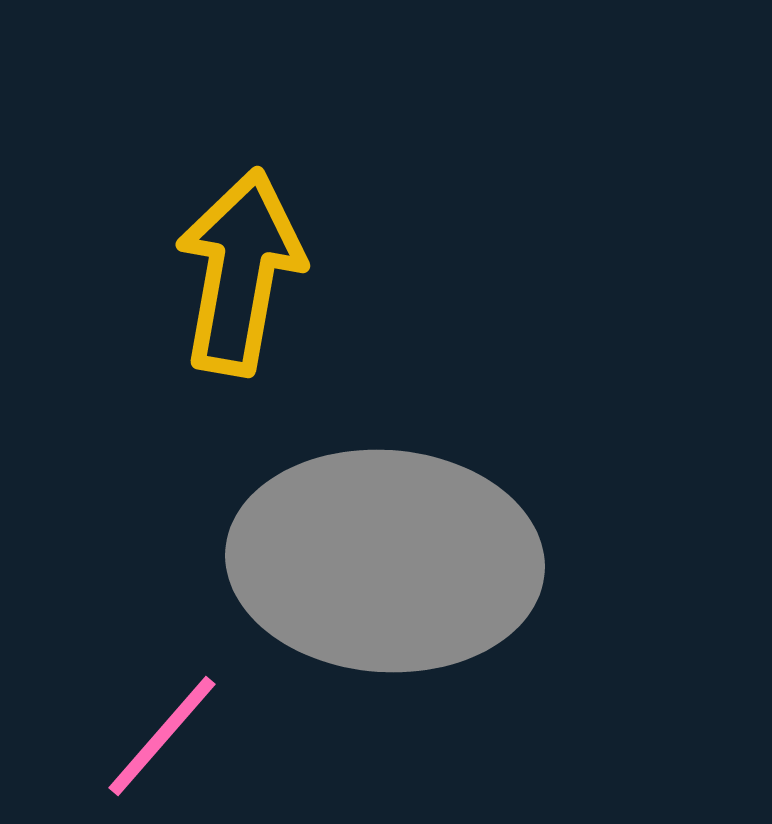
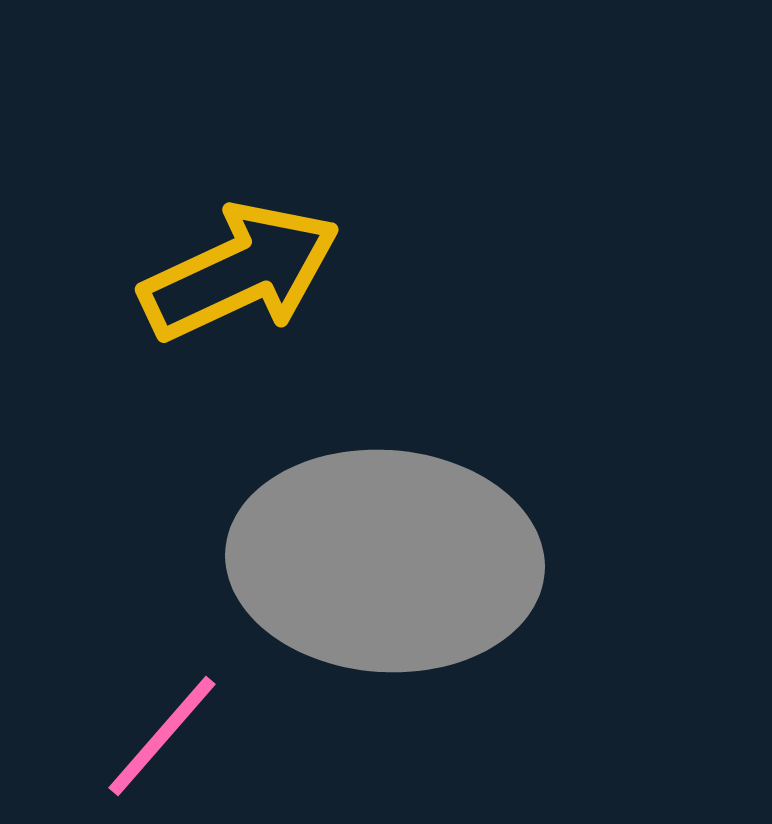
yellow arrow: rotated 55 degrees clockwise
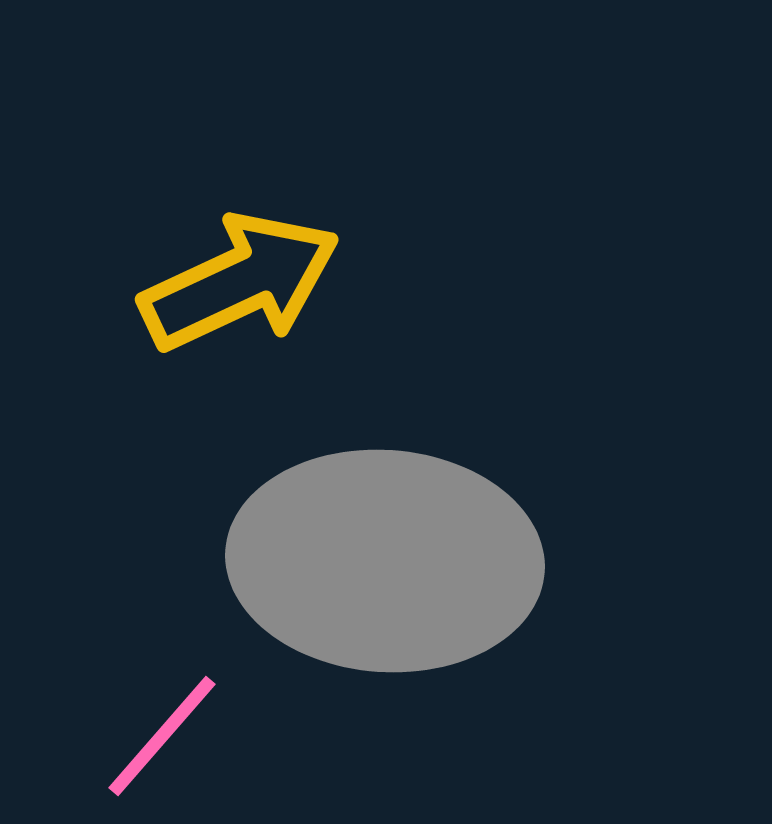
yellow arrow: moved 10 px down
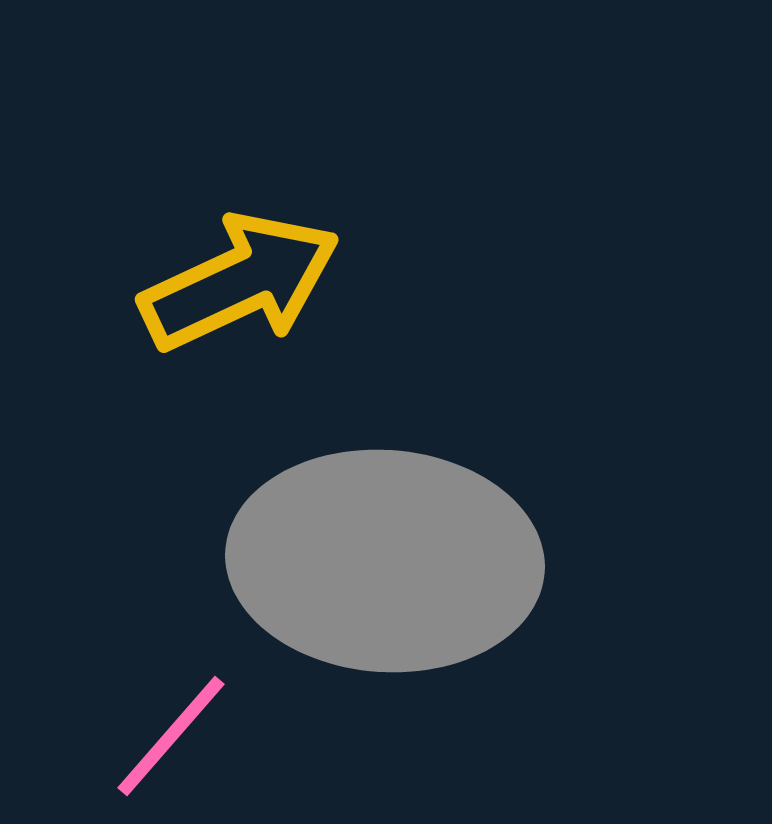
pink line: moved 9 px right
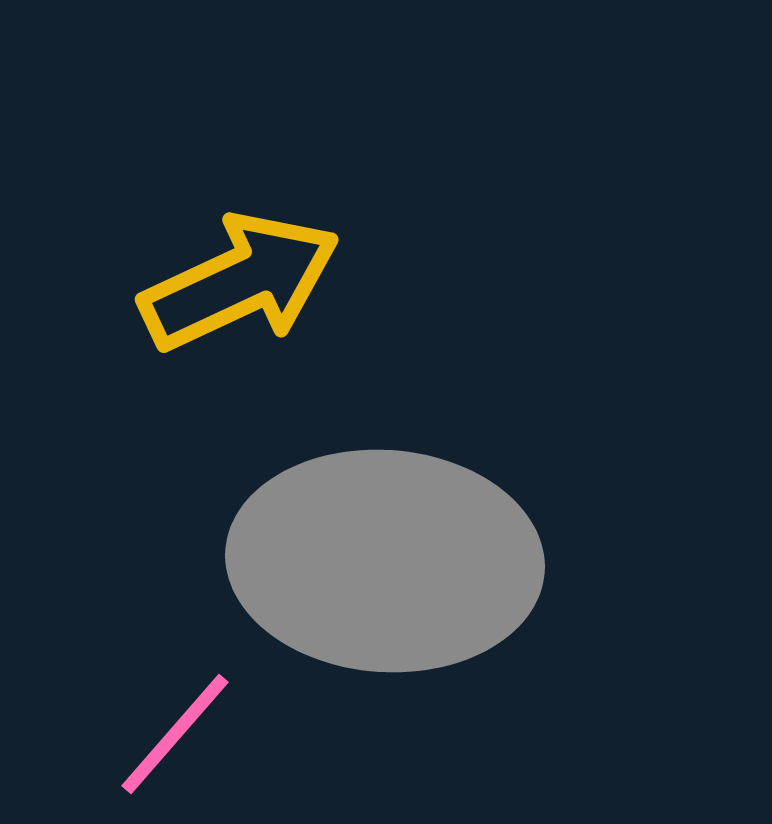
pink line: moved 4 px right, 2 px up
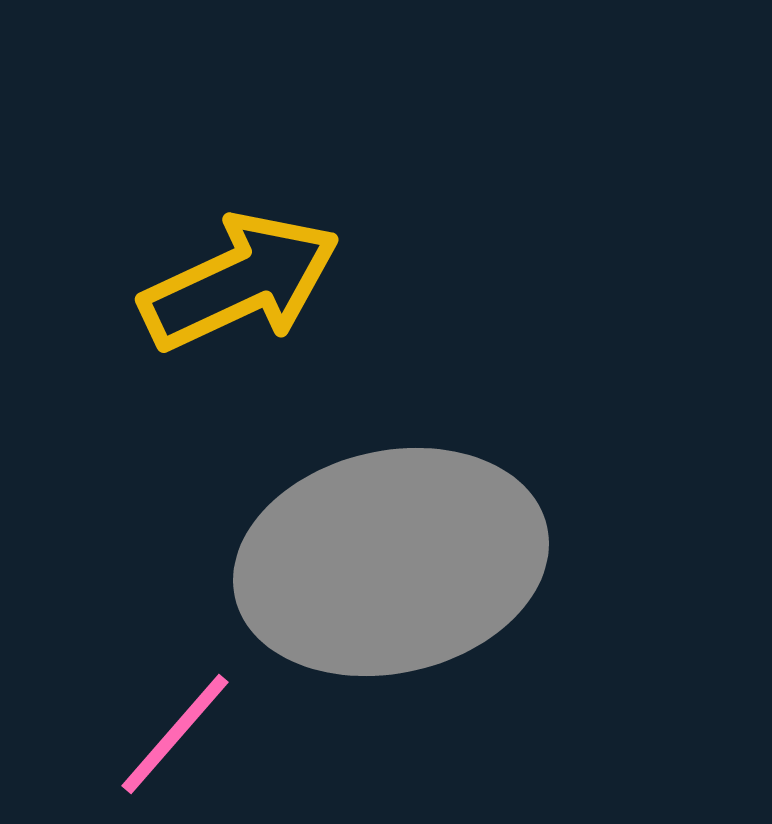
gray ellipse: moved 6 px right, 1 px down; rotated 17 degrees counterclockwise
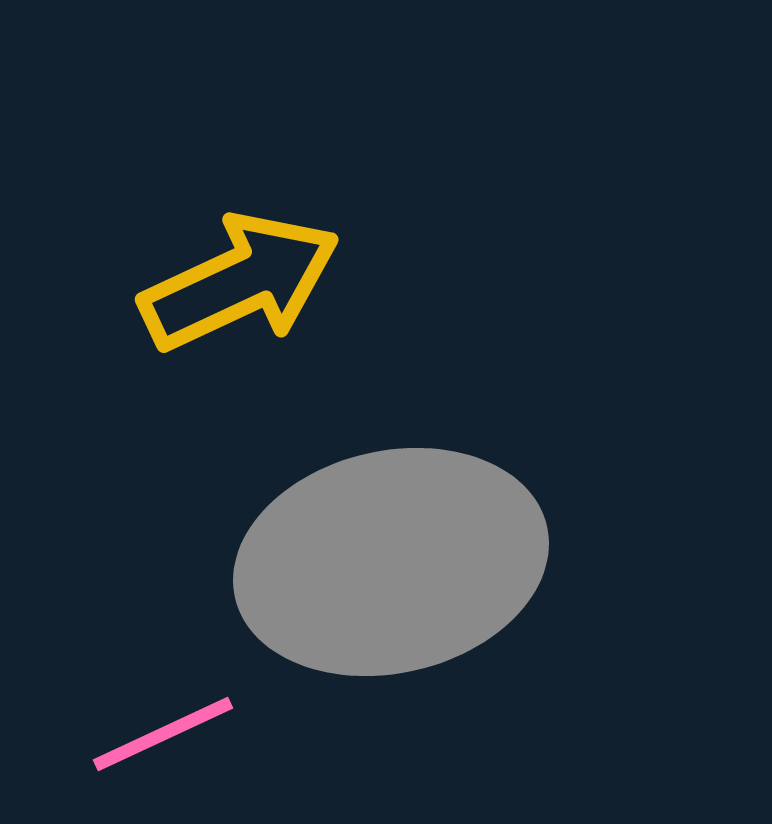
pink line: moved 12 px left; rotated 24 degrees clockwise
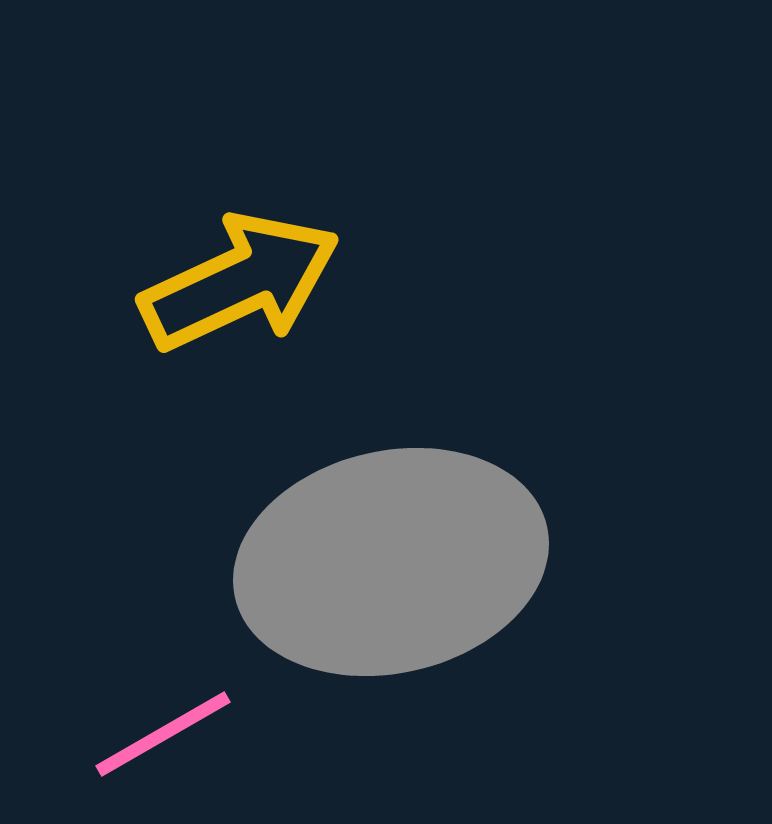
pink line: rotated 5 degrees counterclockwise
